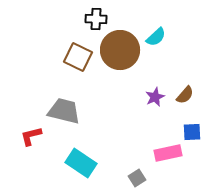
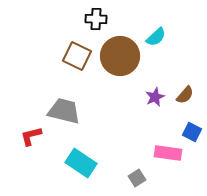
brown circle: moved 6 px down
brown square: moved 1 px left, 1 px up
blue square: rotated 30 degrees clockwise
pink rectangle: rotated 20 degrees clockwise
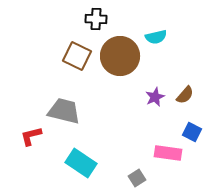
cyan semicircle: rotated 30 degrees clockwise
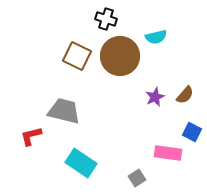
black cross: moved 10 px right; rotated 15 degrees clockwise
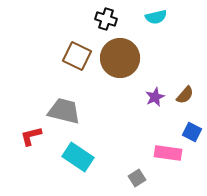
cyan semicircle: moved 20 px up
brown circle: moved 2 px down
cyan rectangle: moved 3 px left, 6 px up
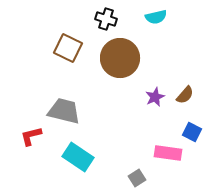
brown square: moved 9 px left, 8 px up
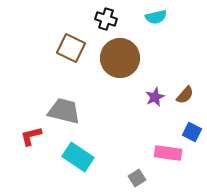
brown square: moved 3 px right
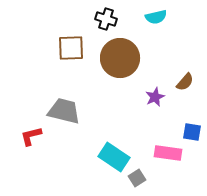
brown square: rotated 28 degrees counterclockwise
brown semicircle: moved 13 px up
blue square: rotated 18 degrees counterclockwise
cyan rectangle: moved 36 px right
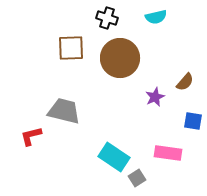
black cross: moved 1 px right, 1 px up
blue square: moved 1 px right, 11 px up
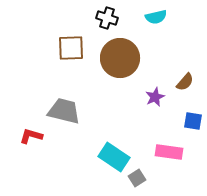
red L-shape: rotated 30 degrees clockwise
pink rectangle: moved 1 px right, 1 px up
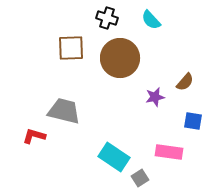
cyan semicircle: moved 5 px left, 3 px down; rotated 60 degrees clockwise
purple star: rotated 12 degrees clockwise
red L-shape: moved 3 px right
gray square: moved 3 px right
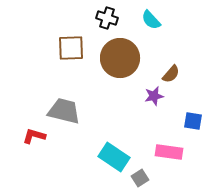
brown semicircle: moved 14 px left, 8 px up
purple star: moved 1 px left, 1 px up
